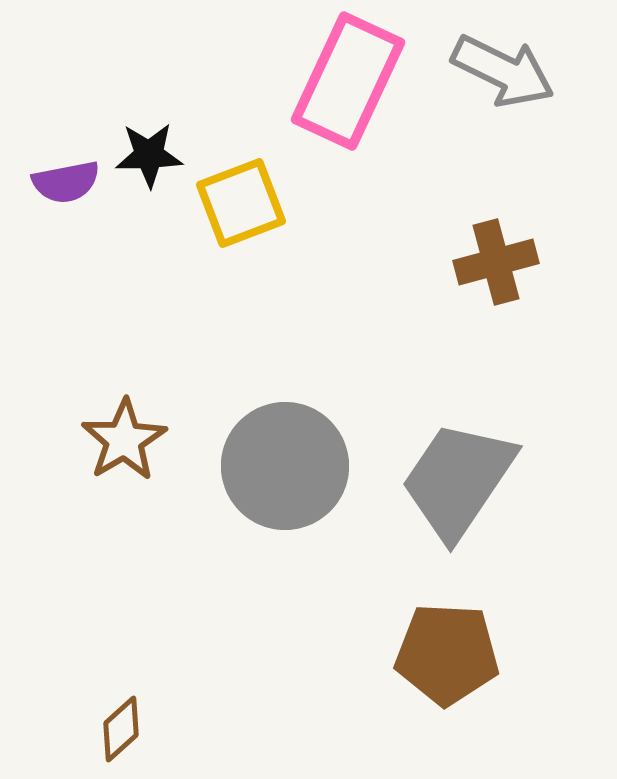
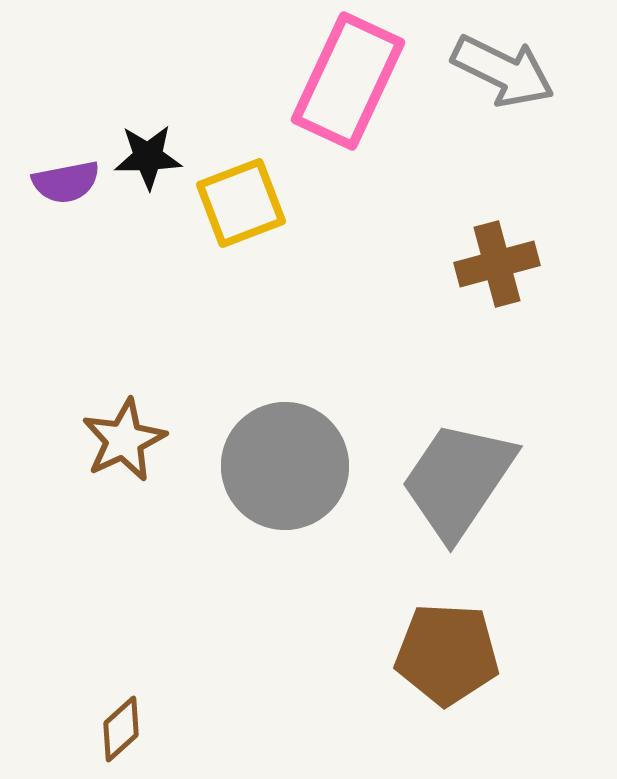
black star: moved 1 px left, 2 px down
brown cross: moved 1 px right, 2 px down
brown star: rotated 6 degrees clockwise
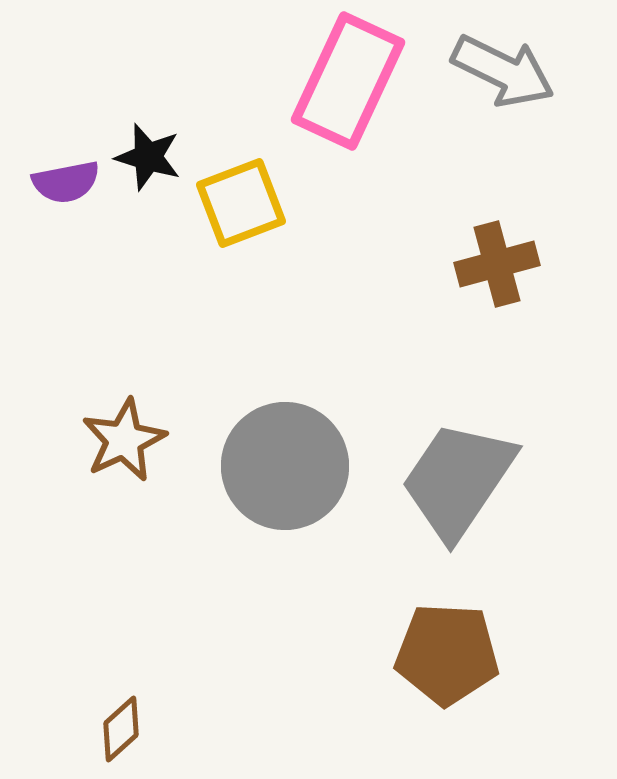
black star: rotated 18 degrees clockwise
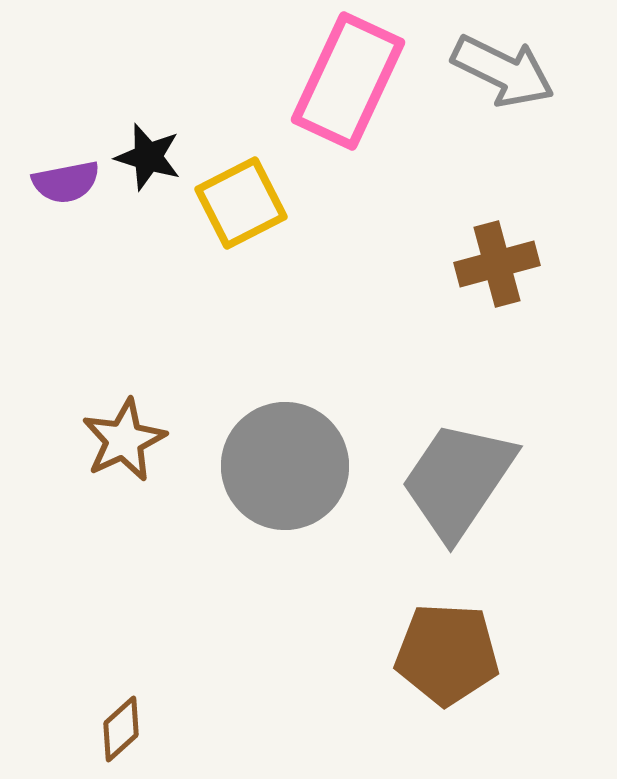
yellow square: rotated 6 degrees counterclockwise
